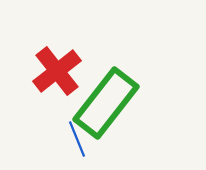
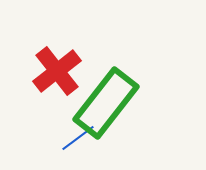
blue line: moved 1 px right, 1 px up; rotated 75 degrees clockwise
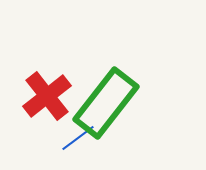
red cross: moved 10 px left, 25 px down
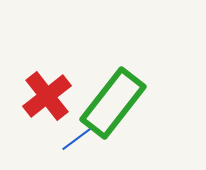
green rectangle: moved 7 px right
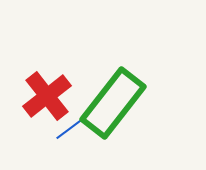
blue line: moved 6 px left, 11 px up
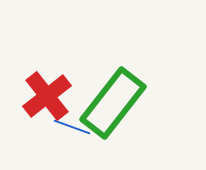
blue line: rotated 57 degrees clockwise
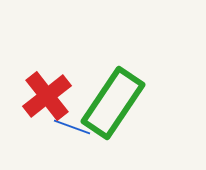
green rectangle: rotated 4 degrees counterclockwise
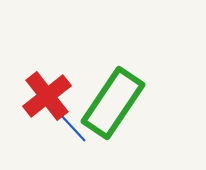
blue line: rotated 27 degrees clockwise
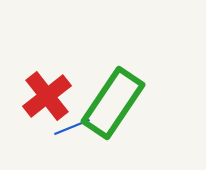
blue line: rotated 69 degrees counterclockwise
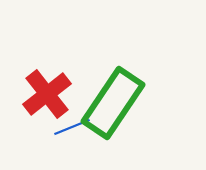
red cross: moved 2 px up
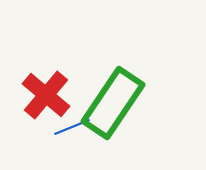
red cross: moved 1 px left, 1 px down; rotated 12 degrees counterclockwise
